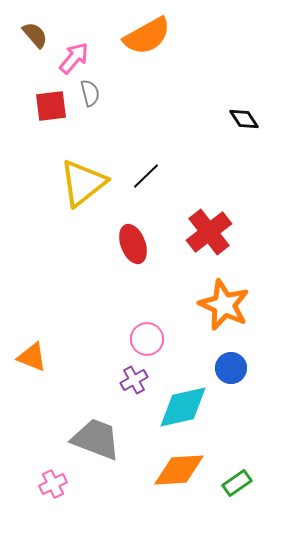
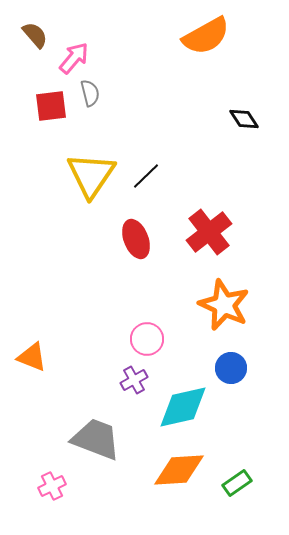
orange semicircle: moved 59 px right
yellow triangle: moved 8 px right, 8 px up; rotated 18 degrees counterclockwise
red ellipse: moved 3 px right, 5 px up
pink cross: moved 1 px left, 2 px down
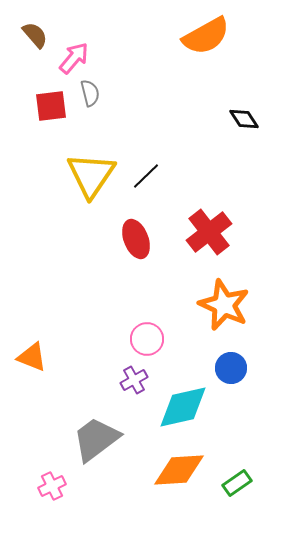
gray trapezoid: rotated 58 degrees counterclockwise
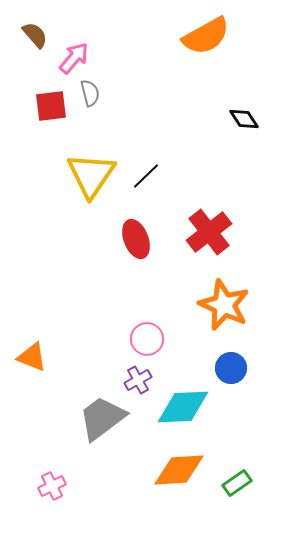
purple cross: moved 4 px right
cyan diamond: rotated 10 degrees clockwise
gray trapezoid: moved 6 px right, 21 px up
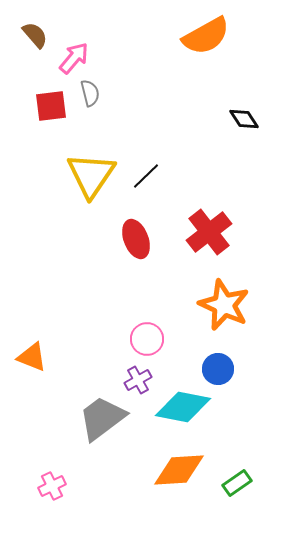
blue circle: moved 13 px left, 1 px down
cyan diamond: rotated 14 degrees clockwise
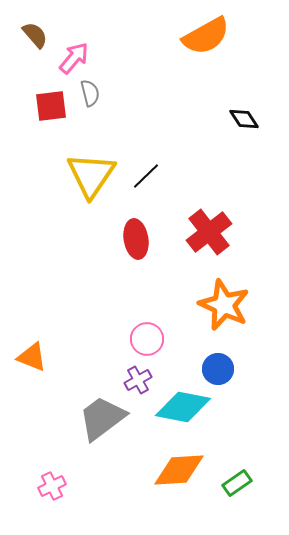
red ellipse: rotated 12 degrees clockwise
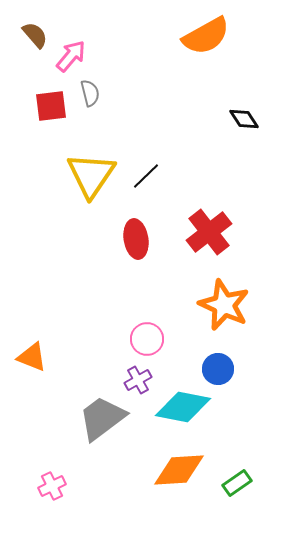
pink arrow: moved 3 px left, 2 px up
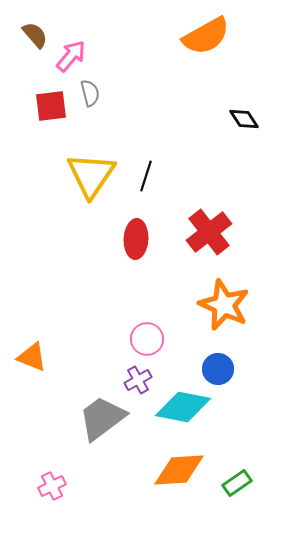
black line: rotated 28 degrees counterclockwise
red ellipse: rotated 12 degrees clockwise
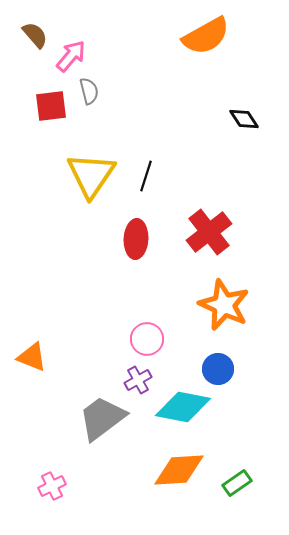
gray semicircle: moved 1 px left, 2 px up
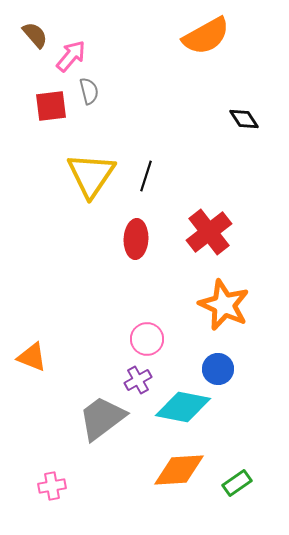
pink cross: rotated 16 degrees clockwise
